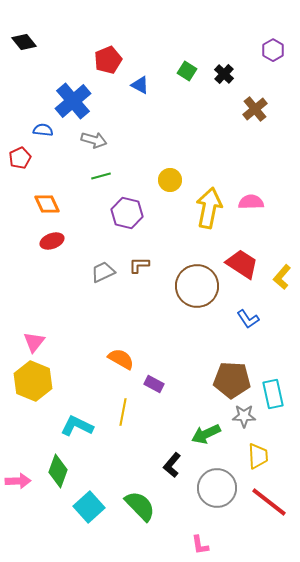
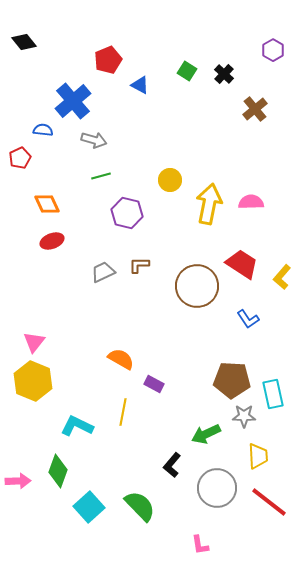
yellow arrow at (209, 208): moved 4 px up
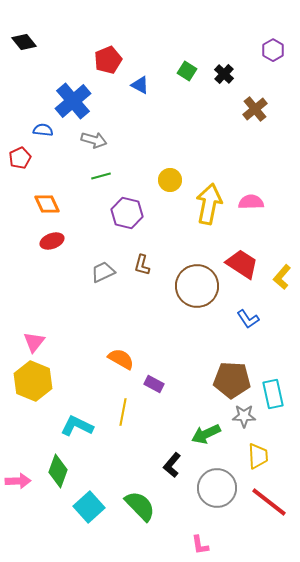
brown L-shape at (139, 265): moved 3 px right; rotated 75 degrees counterclockwise
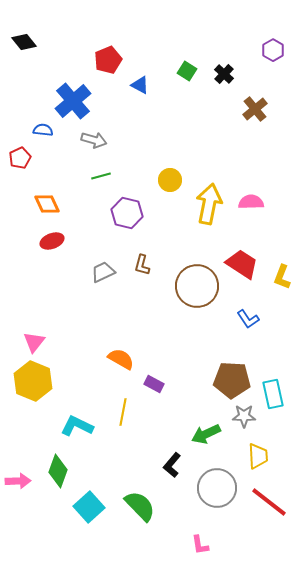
yellow L-shape at (282, 277): rotated 20 degrees counterclockwise
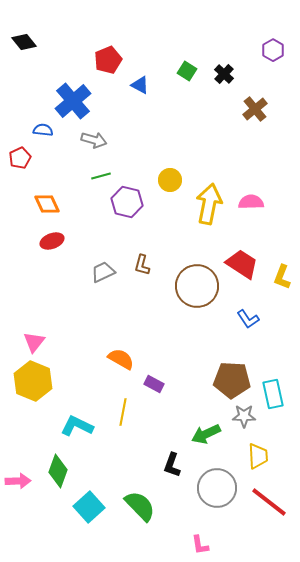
purple hexagon at (127, 213): moved 11 px up
black L-shape at (172, 465): rotated 20 degrees counterclockwise
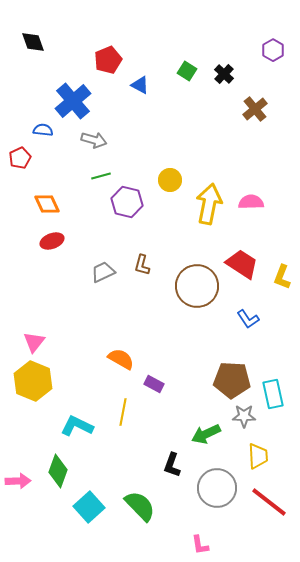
black diamond at (24, 42): moved 9 px right; rotated 20 degrees clockwise
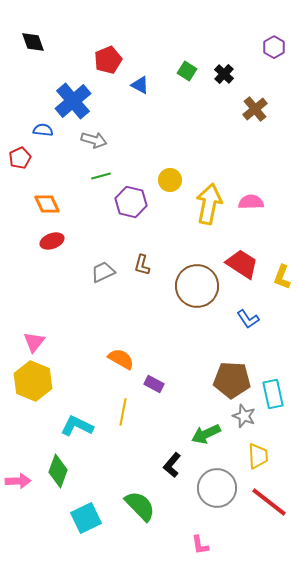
purple hexagon at (273, 50): moved 1 px right, 3 px up
purple hexagon at (127, 202): moved 4 px right
gray star at (244, 416): rotated 20 degrees clockwise
black L-shape at (172, 465): rotated 20 degrees clockwise
cyan square at (89, 507): moved 3 px left, 11 px down; rotated 16 degrees clockwise
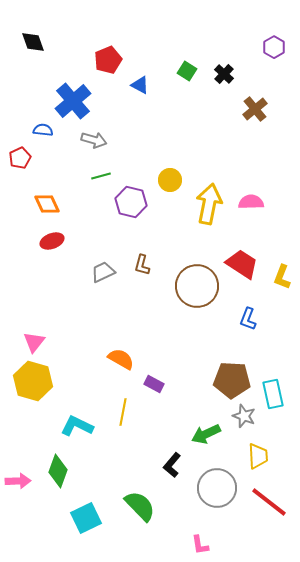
blue L-shape at (248, 319): rotated 55 degrees clockwise
yellow hexagon at (33, 381): rotated 6 degrees counterclockwise
